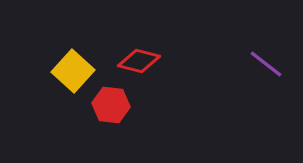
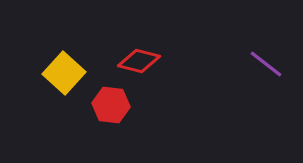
yellow square: moved 9 px left, 2 px down
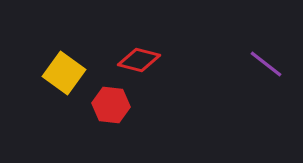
red diamond: moved 1 px up
yellow square: rotated 6 degrees counterclockwise
